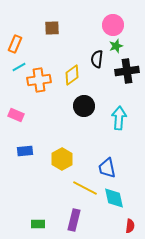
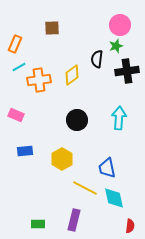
pink circle: moved 7 px right
black circle: moved 7 px left, 14 px down
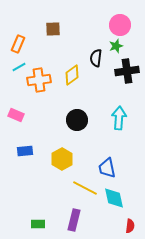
brown square: moved 1 px right, 1 px down
orange rectangle: moved 3 px right
black semicircle: moved 1 px left, 1 px up
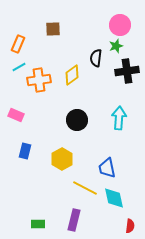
blue rectangle: rotated 70 degrees counterclockwise
